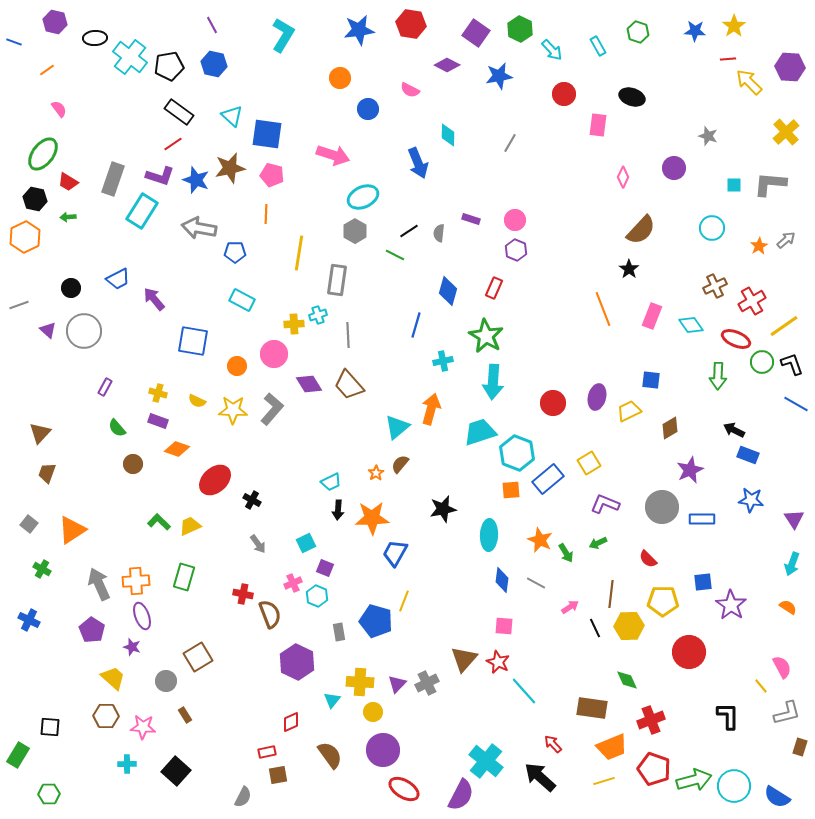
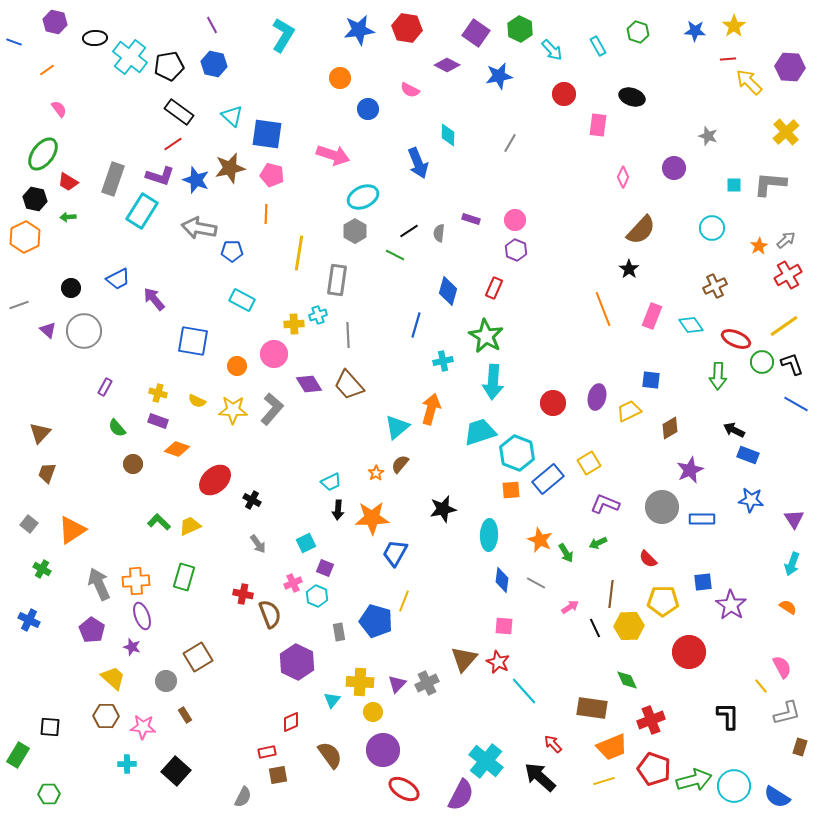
red hexagon at (411, 24): moved 4 px left, 4 px down
blue pentagon at (235, 252): moved 3 px left, 1 px up
red cross at (752, 301): moved 36 px right, 26 px up
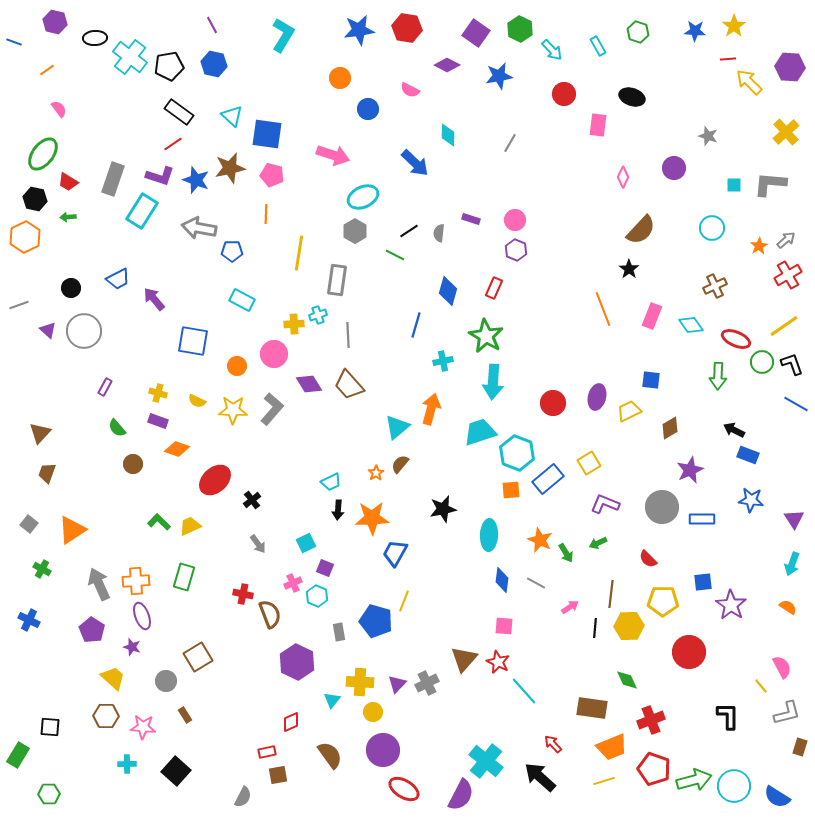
blue arrow at (418, 163): moved 3 px left; rotated 24 degrees counterclockwise
black cross at (252, 500): rotated 24 degrees clockwise
black line at (595, 628): rotated 30 degrees clockwise
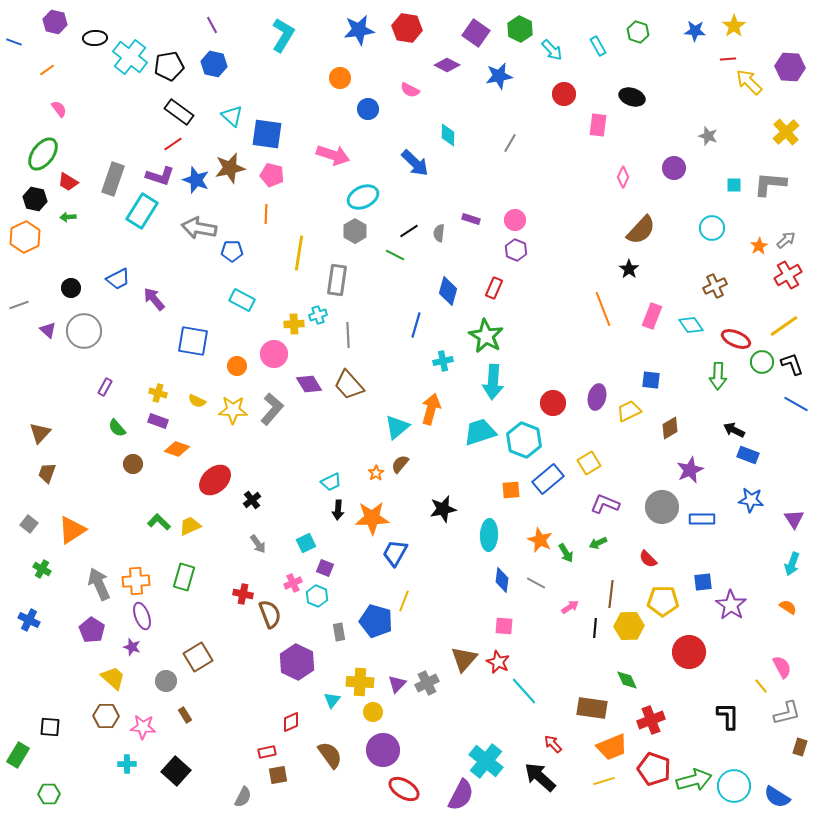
cyan hexagon at (517, 453): moved 7 px right, 13 px up
